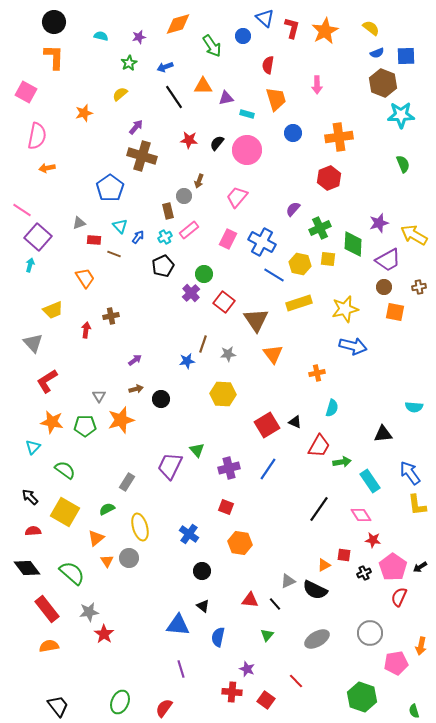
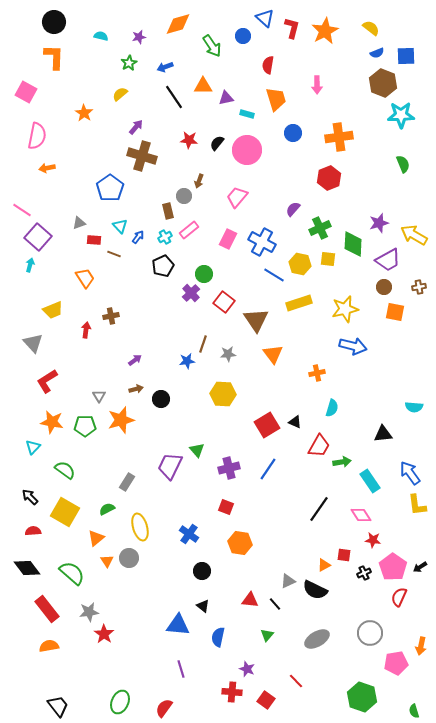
orange star at (84, 113): rotated 24 degrees counterclockwise
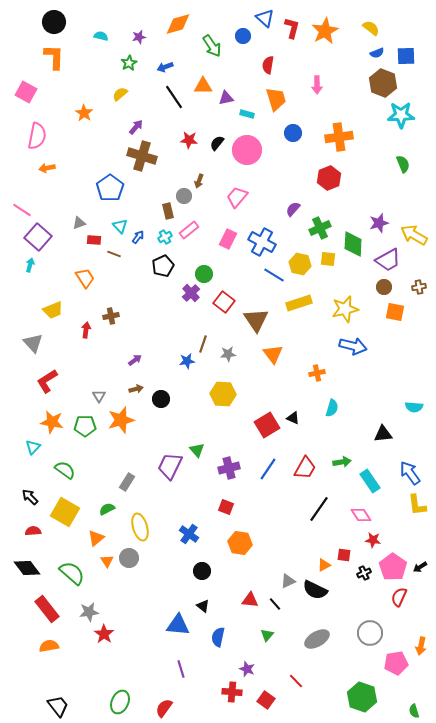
black triangle at (295, 422): moved 2 px left, 4 px up
red trapezoid at (319, 446): moved 14 px left, 22 px down
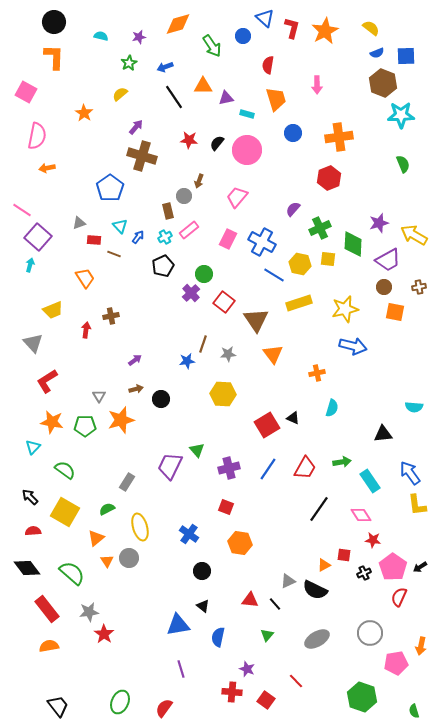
blue triangle at (178, 625): rotated 15 degrees counterclockwise
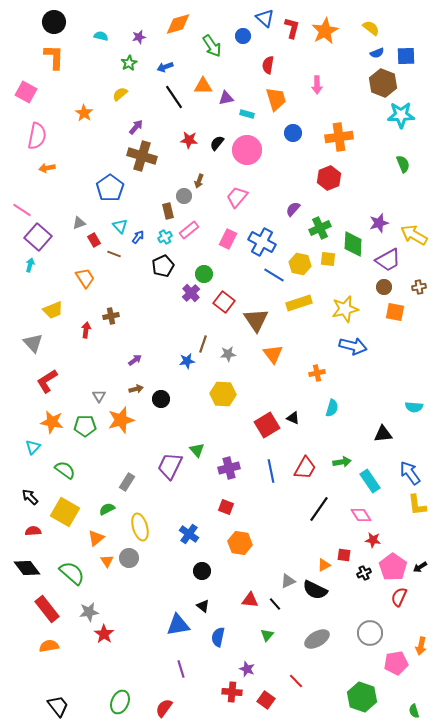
red rectangle at (94, 240): rotated 56 degrees clockwise
blue line at (268, 469): moved 3 px right, 2 px down; rotated 45 degrees counterclockwise
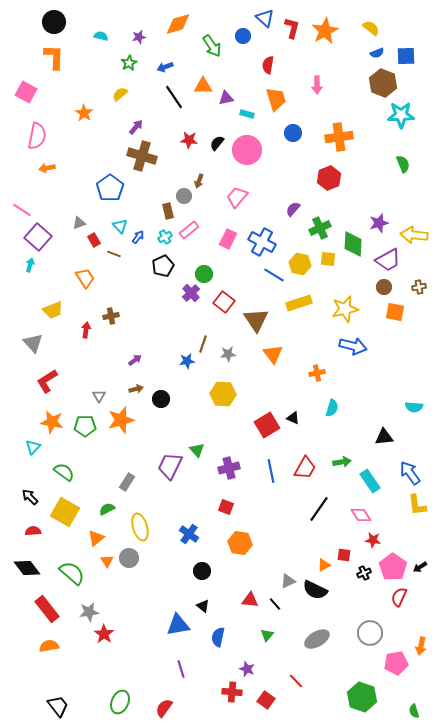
yellow arrow at (414, 235): rotated 24 degrees counterclockwise
black triangle at (383, 434): moved 1 px right, 3 px down
green semicircle at (65, 470): moved 1 px left, 2 px down
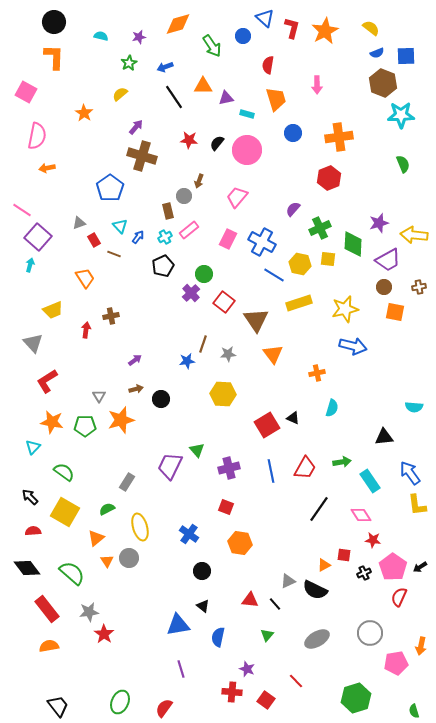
green hexagon at (362, 697): moved 6 px left, 1 px down; rotated 24 degrees clockwise
